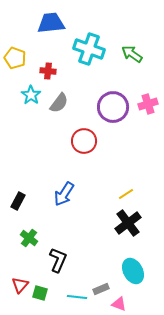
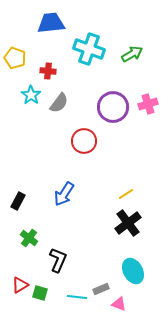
green arrow: rotated 115 degrees clockwise
red triangle: rotated 18 degrees clockwise
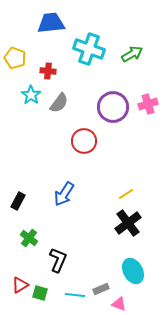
cyan line: moved 2 px left, 2 px up
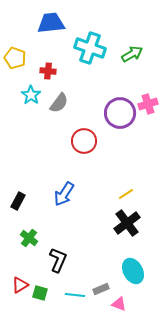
cyan cross: moved 1 px right, 1 px up
purple circle: moved 7 px right, 6 px down
black cross: moved 1 px left
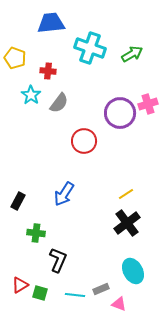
green cross: moved 7 px right, 5 px up; rotated 30 degrees counterclockwise
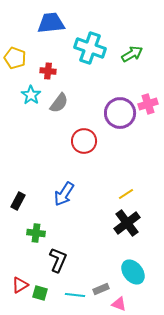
cyan ellipse: moved 1 px down; rotated 10 degrees counterclockwise
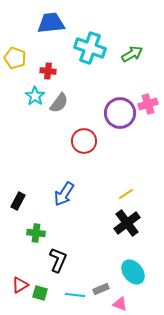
cyan star: moved 4 px right, 1 px down
pink triangle: moved 1 px right
